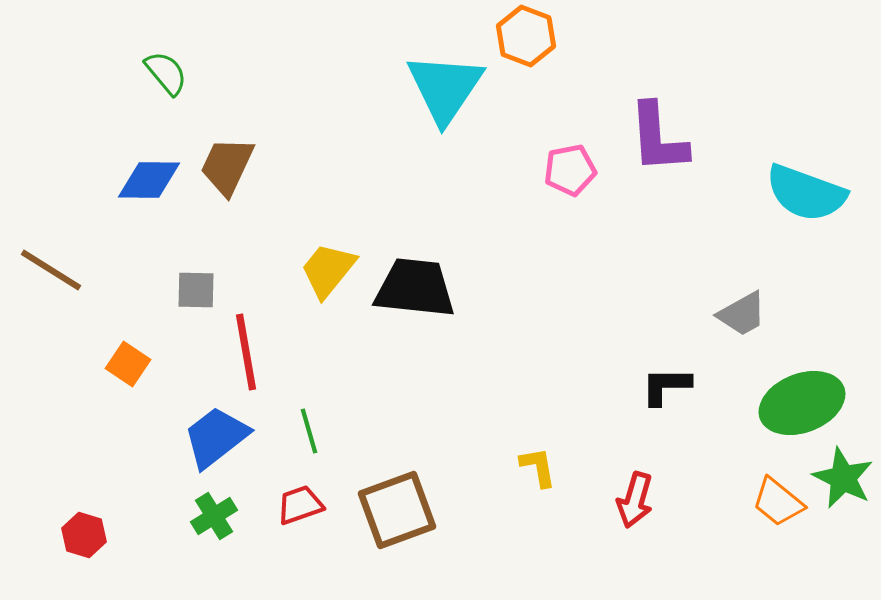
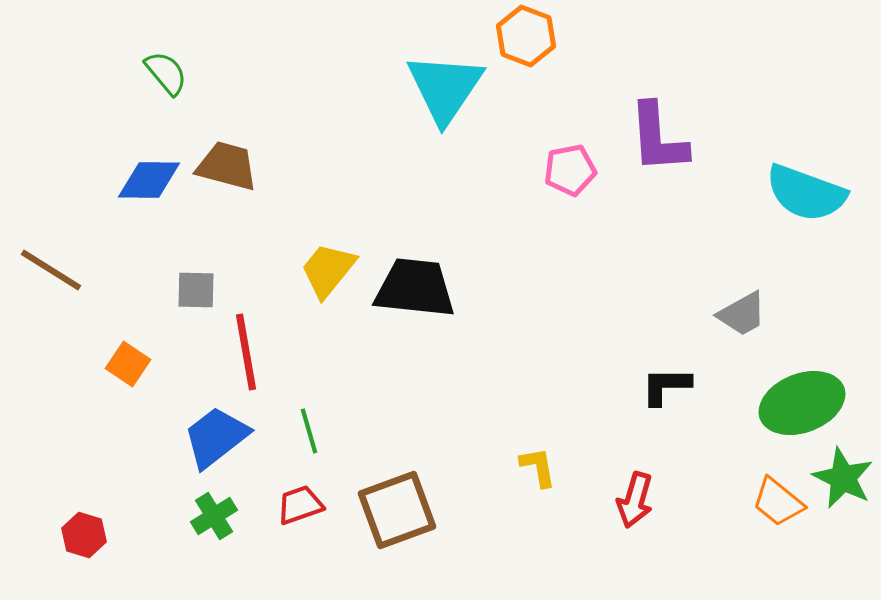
brown trapezoid: rotated 80 degrees clockwise
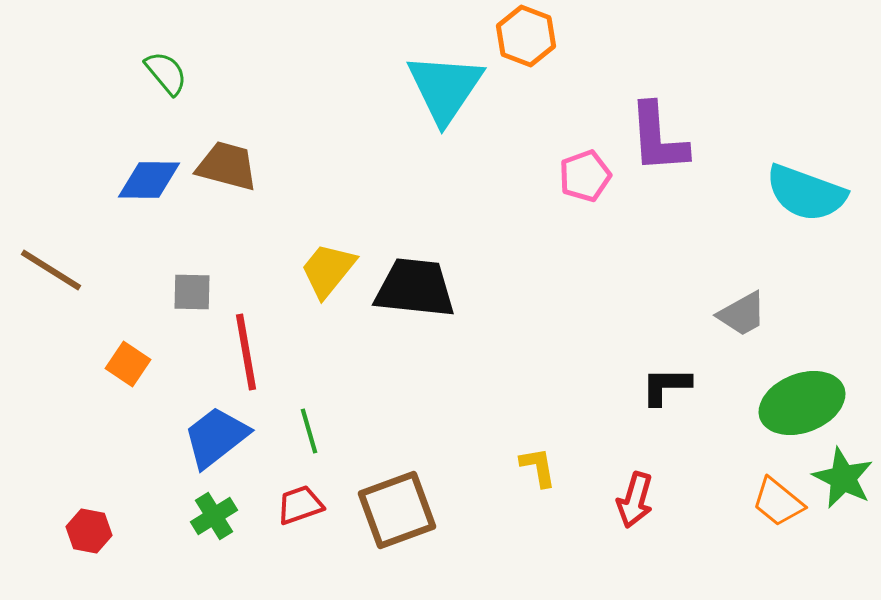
pink pentagon: moved 15 px right, 6 px down; rotated 9 degrees counterclockwise
gray square: moved 4 px left, 2 px down
red hexagon: moved 5 px right, 4 px up; rotated 6 degrees counterclockwise
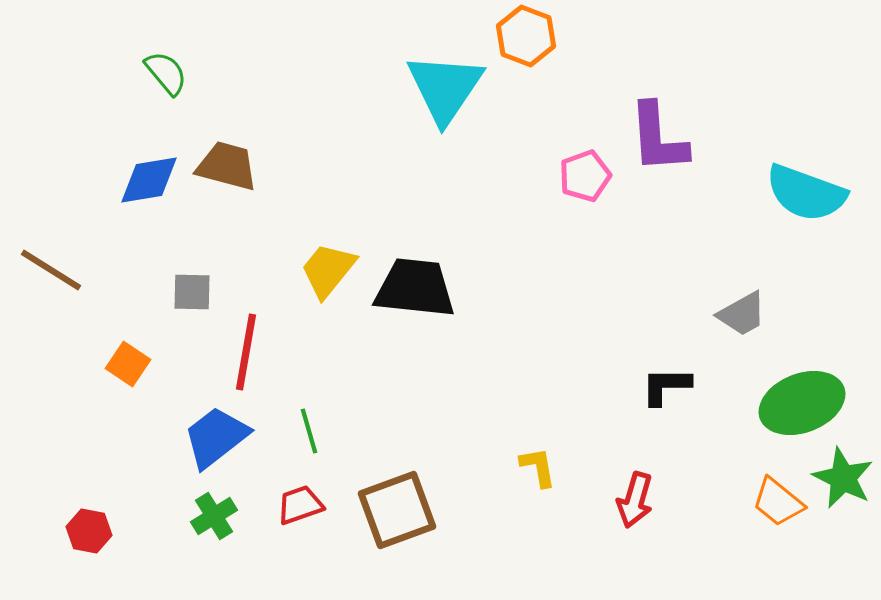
blue diamond: rotated 10 degrees counterclockwise
red line: rotated 20 degrees clockwise
